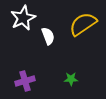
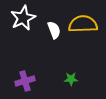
yellow semicircle: rotated 32 degrees clockwise
white semicircle: moved 6 px right, 6 px up
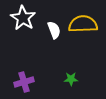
white star: rotated 15 degrees counterclockwise
purple cross: moved 1 px left, 1 px down
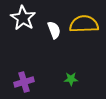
yellow semicircle: moved 1 px right
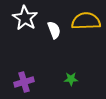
white star: moved 2 px right
yellow semicircle: moved 2 px right, 3 px up
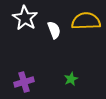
green star: rotated 24 degrees counterclockwise
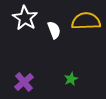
purple cross: rotated 24 degrees counterclockwise
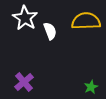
white semicircle: moved 4 px left, 1 px down
green star: moved 20 px right, 8 px down
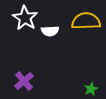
white semicircle: rotated 108 degrees clockwise
purple cross: moved 1 px up
green star: moved 2 px down
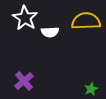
white semicircle: moved 1 px down
